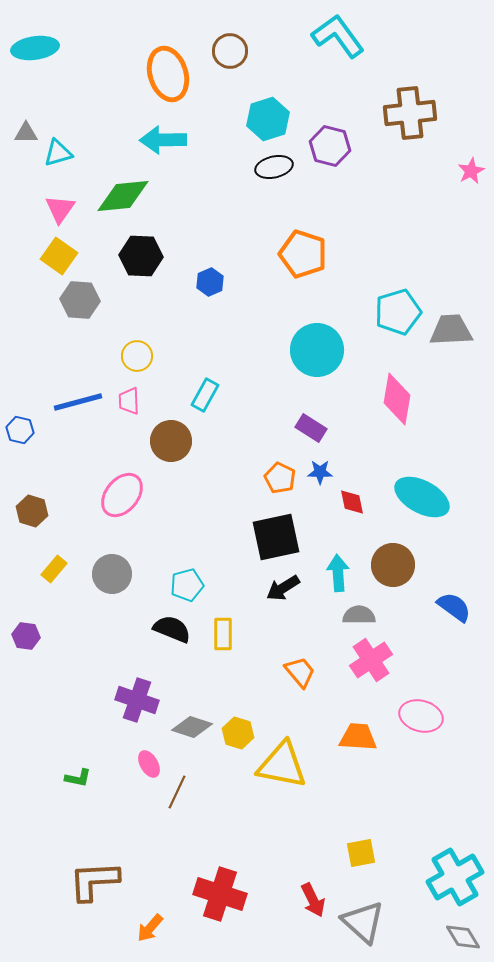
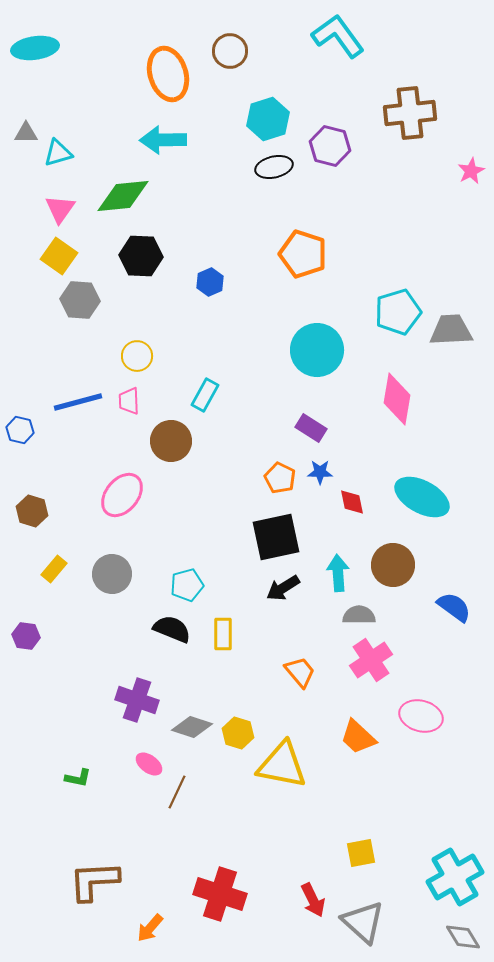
orange trapezoid at (358, 737): rotated 141 degrees counterclockwise
pink ellipse at (149, 764): rotated 24 degrees counterclockwise
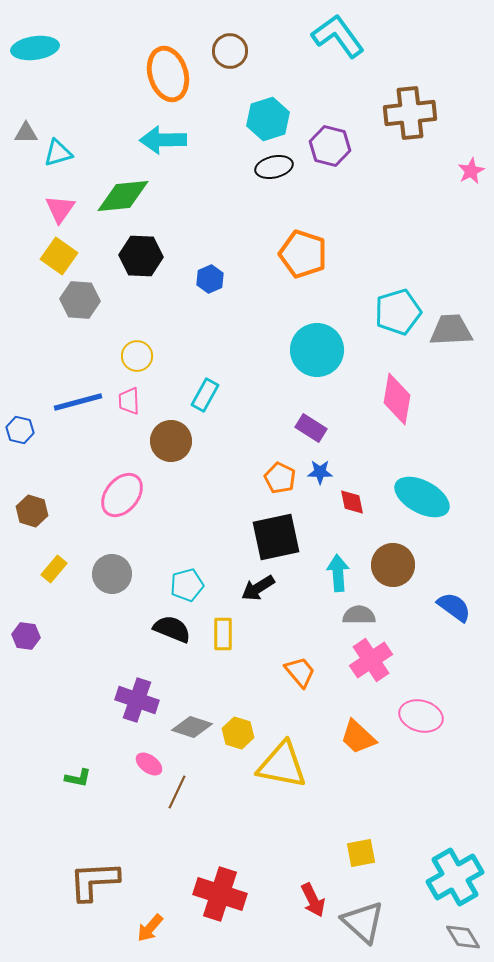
blue hexagon at (210, 282): moved 3 px up
black arrow at (283, 588): moved 25 px left
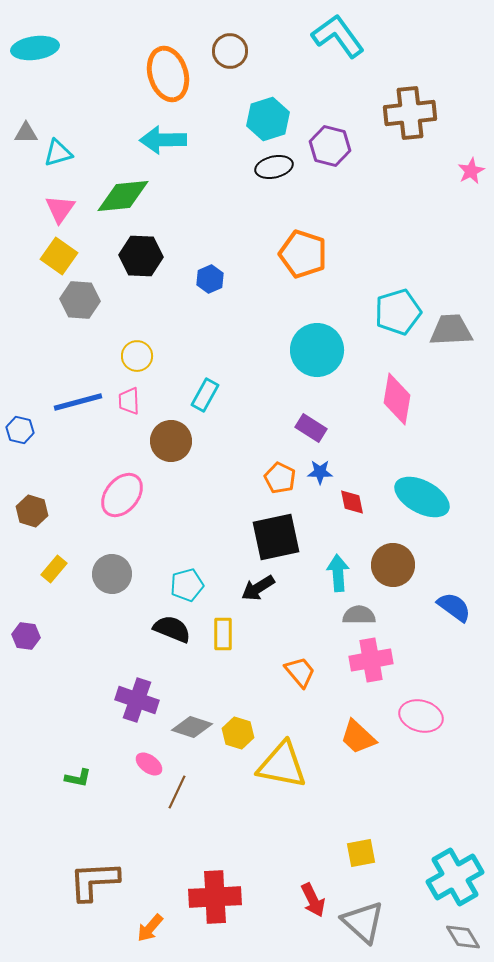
pink cross at (371, 660): rotated 24 degrees clockwise
red cross at (220, 894): moved 5 px left, 3 px down; rotated 21 degrees counterclockwise
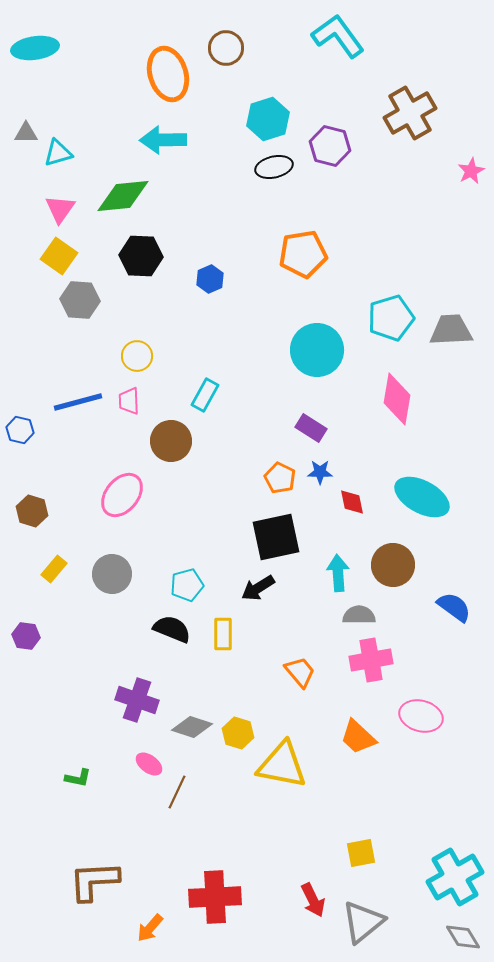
brown circle at (230, 51): moved 4 px left, 3 px up
brown cross at (410, 113): rotated 24 degrees counterclockwise
orange pentagon at (303, 254): rotated 27 degrees counterclockwise
cyan pentagon at (398, 312): moved 7 px left, 6 px down
gray triangle at (363, 922): rotated 39 degrees clockwise
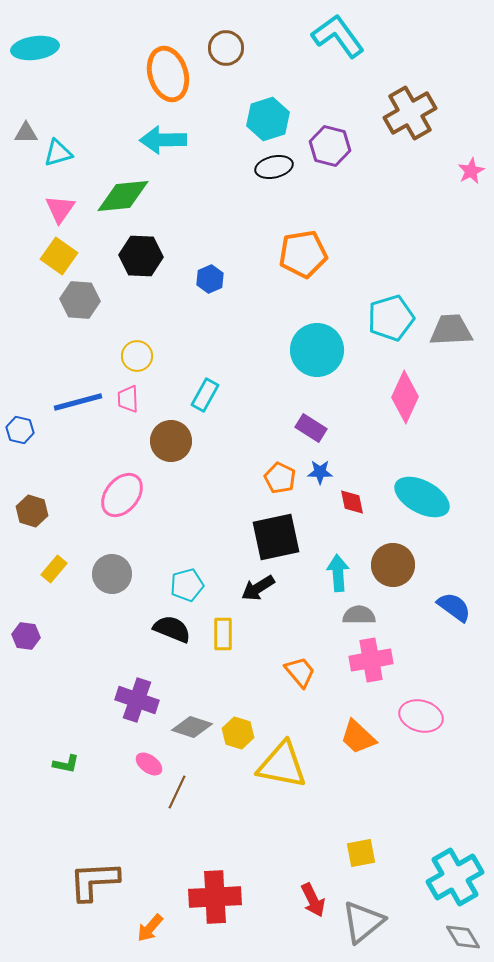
pink diamond at (397, 399): moved 8 px right, 2 px up; rotated 15 degrees clockwise
pink trapezoid at (129, 401): moved 1 px left, 2 px up
green L-shape at (78, 778): moved 12 px left, 14 px up
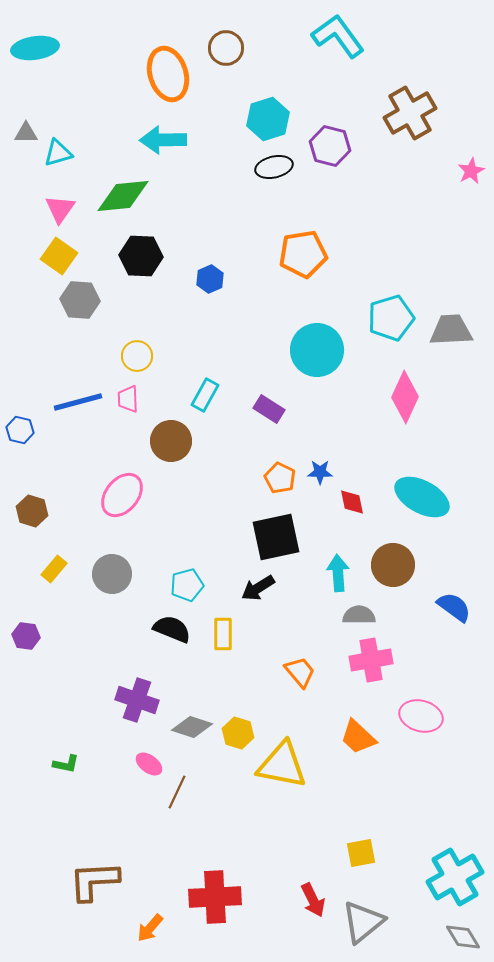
purple rectangle at (311, 428): moved 42 px left, 19 px up
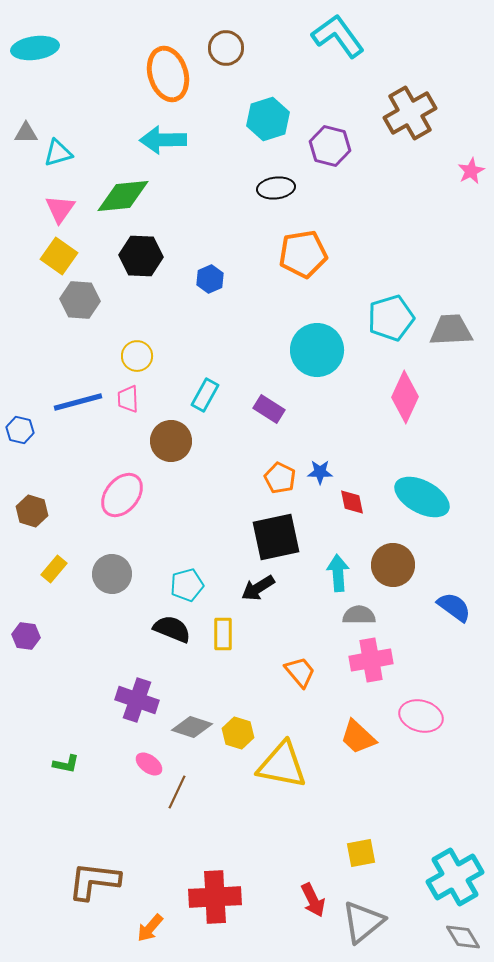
black ellipse at (274, 167): moved 2 px right, 21 px down; rotated 6 degrees clockwise
brown L-shape at (94, 881): rotated 10 degrees clockwise
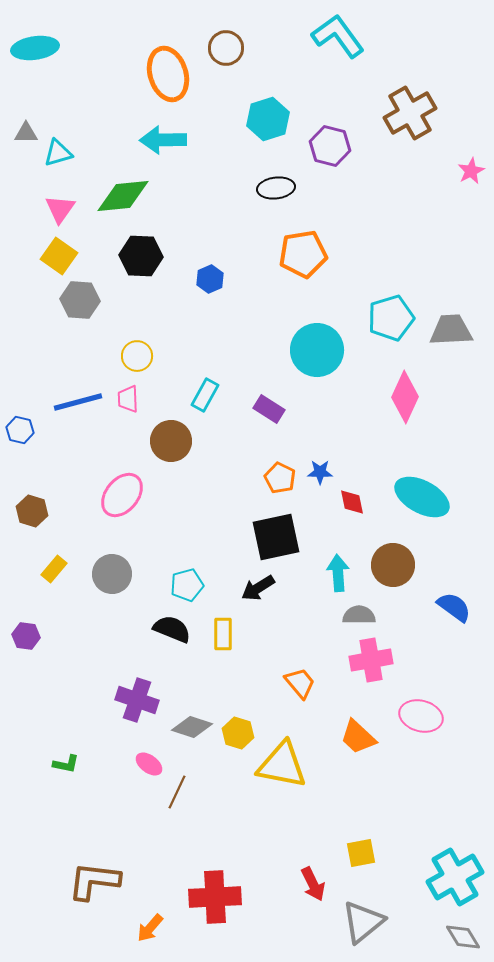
orange trapezoid at (300, 672): moved 11 px down
red arrow at (313, 900): moved 16 px up
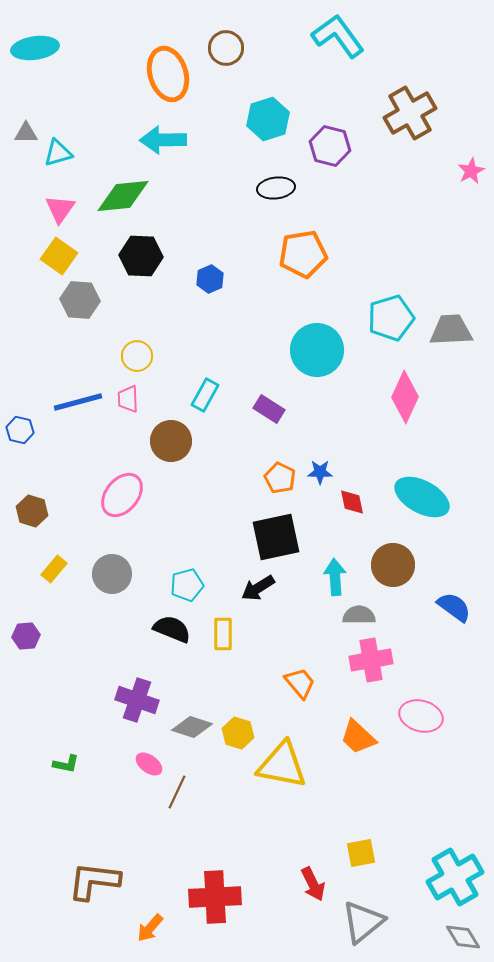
cyan arrow at (338, 573): moved 3 px left, 4 px down
purple hexagon at (26, 636): rotated 12 degrees counterclockwise
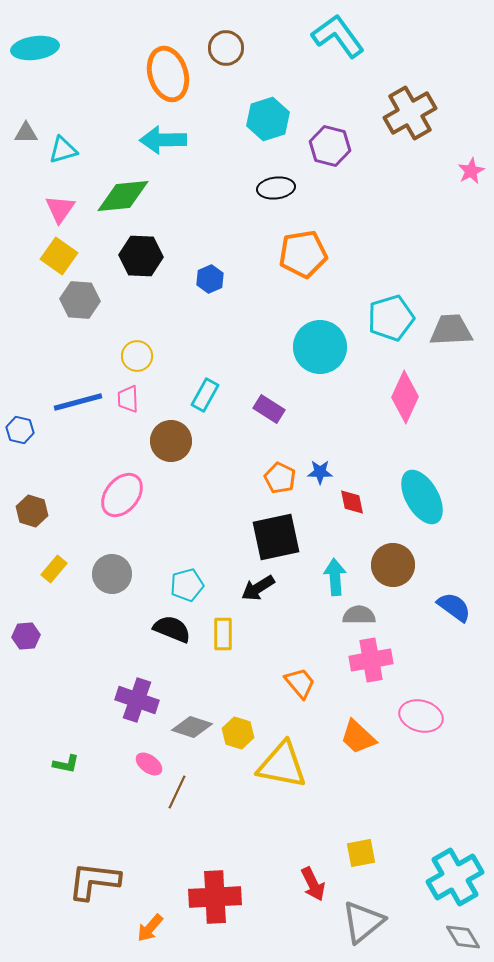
cyan triangle at (58, 153): moved 5 px right, 3 px up
cyan circle at (317, 350): moved 3 px right, 3 px up
cyan ellipse at (422, 497): rotated 32 degrees clockwise
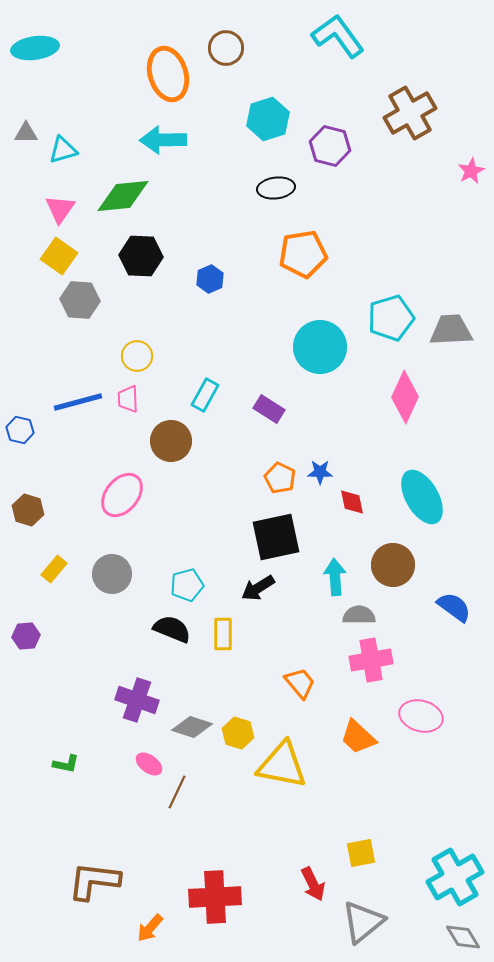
brown hexagon at (32, 511): moved 4 px left, 1 px up
